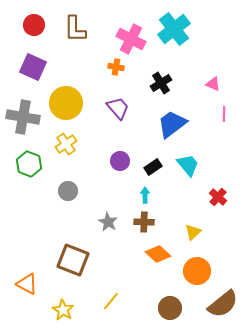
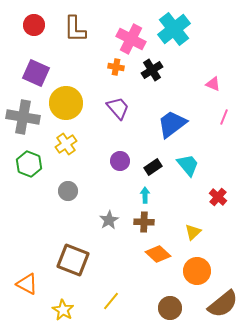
purple square: moved 3 px right, 6 px down
black cross: moved 9 px left, 13 px up
pink line: moved 3 px down; rotated 21 degrees clockwise
gray star: moved 1 px right, 2 px up; rotated 12 degrees clockwise
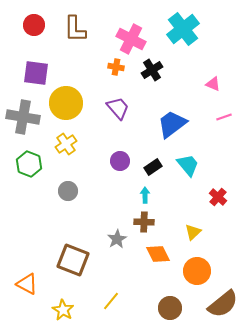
cyan cross: moved 9 px right
purple square: rotated 16 degrees counterclockwise
pink line: rotated 49 degrees clockwise
gray star: moved 8 px right, 19 px down
orange diamond: rotated 20 degrees clockwise
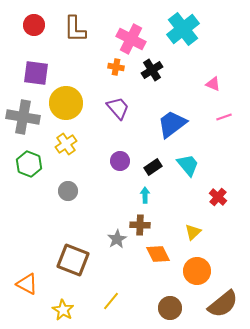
brown cross: moved 4 px left, 3 px down
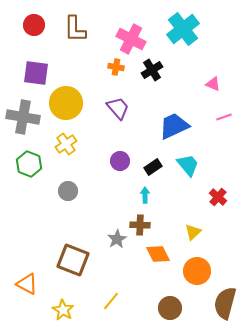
blue trapezoid: moved 2 px right, 2 px down; rotated 12 degrees clockwise
brown semicircle: moved 2 px right, 1 px up; rotated 144 degrees clockwise
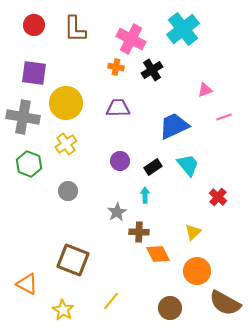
purple square: moved 2 px left
pink triangle: moved 8 px left, 6 px down; rotated 42 degrees counterclockwise
purple trapezoid: rotated 50 degrees counterclockwise
brown cross: moved 1 px left, 7 px down
gray star: moved 27 px up
brown semicircle: rotated 76 degrees counterclockwise
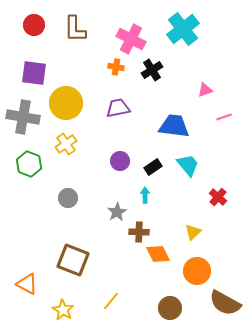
purple trapezoid: rotated 10 degrees counterclockwise
blue trapezoid: rotated 32 degrees clockwise
gray circle: moved 7 px down
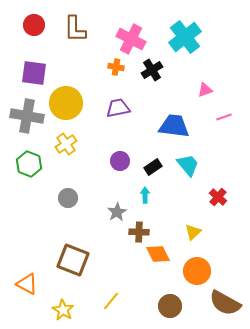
cyan cross: moved 2 px right, 8 px down
gray cross: moved 4 px right, 1 px up
brown circle: moved 2 px up
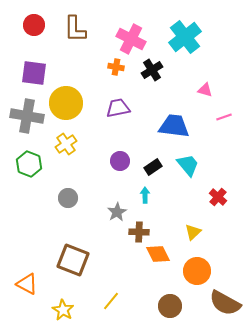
pink triangle: rotated 35 degrees clockwise
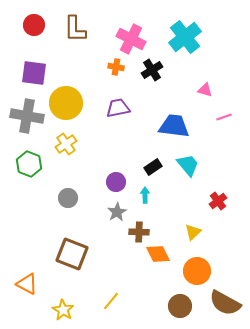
purple circle: moved 4 px left, 21 px down
red cross: moved 4 px down; rotated 12 degrees clockwise
brown square: moved 1 px left, 6 px up
brown circle: moved 10 px right
